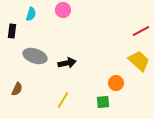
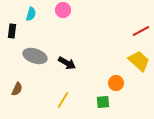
black arrow: rotated 42 degrees clockwise
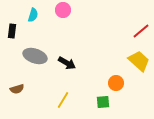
cyan semicircle: moved 2 px right, 1 px down
red line: rotated 12 degrees counterclockwise
brown semicircle: rotated 48 degrees clockwise
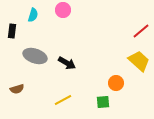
yellow line: rotated 30 degrees clockwise
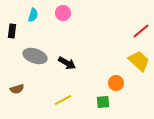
pink circle: moved 3 px down
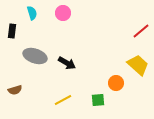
cyan semicircle: moved 1 px left, 2 px up; rotated 32 degrees counterclockwise
yellow trapezoid: moved 1 px left, 4 px down
brown semicircle: moved 2 px left, 1 px down
green square: moved 5 px left, 2 px up
